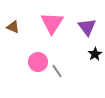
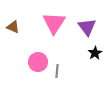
pink triangle: moved 2 px right
black star: moved 1 px up
gray line: rotated 40 degrees clockwise
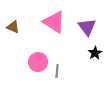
pink triangle: moved 1 px up; rotated 30 degrees counterclockwise
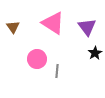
pink triangle: moved 1 px left, 1 px down
brown triangle: rotated 32 degrees clockwise
pink circle: moved 1 px left, 3 px up
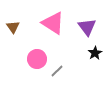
gray line: rotated 40 degrees clockwise
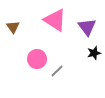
pink triangle: moved 2 px right, 3 px up
black star: moved 1 px left; rotated 16 degrees clockwise
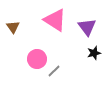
gray line: moved 3 px left
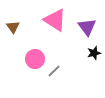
pink circle: moved 2 px left
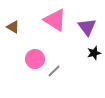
brown triangle: rotated 24 degrees counterclockwise
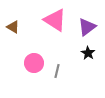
purple triangle: rotated 30 degrees clockwise
black star: moved 6 px left; rotated 24 degrees counterclockwise
pink circle: moved 1 px left, 4 px down
gray line: moved 3 px right; rotated 32 degrees counterclockwise
